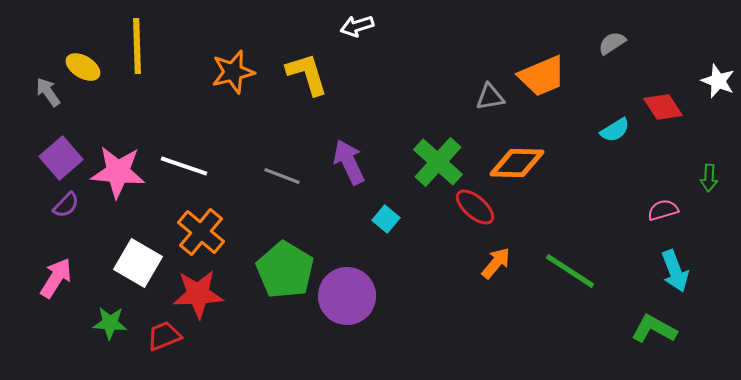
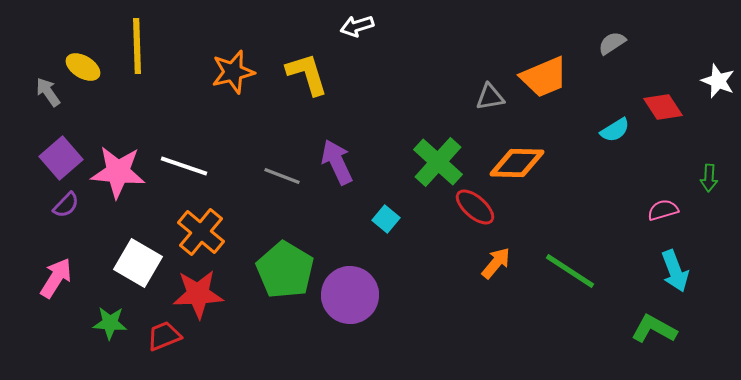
orange trapezoid: moved 2 px right, 1 px down
purple arrow: moved 12 px left
purple circle: moved 3 px right, 1 px up
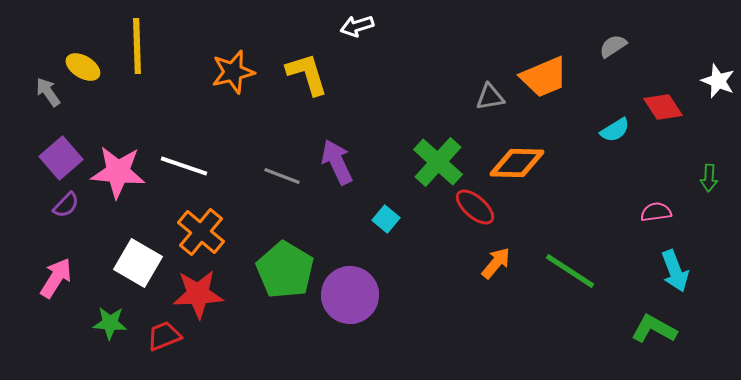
gray semicircle: moved 1 px right, 3 px down
pink semicircle: moved 7 px left, 2 px down; rotated 8 degrees clockwise
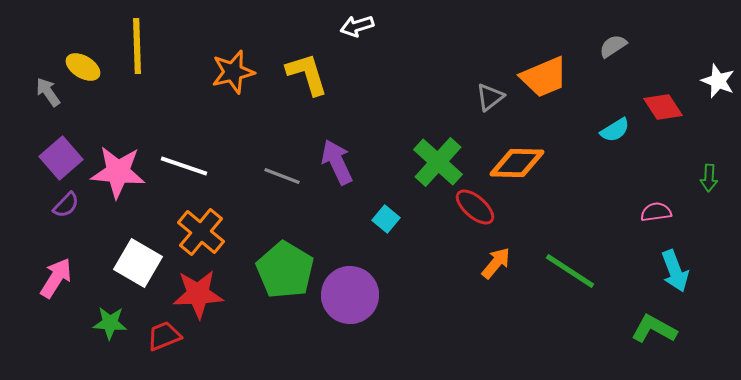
gray triangle: rotated 28 degrees counterclockwise
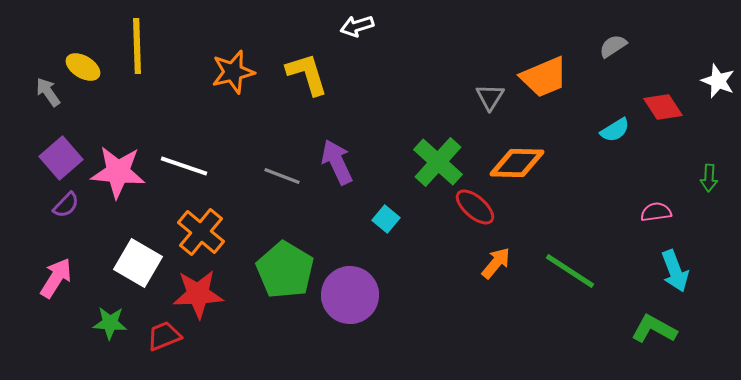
gray triangle: rotated 20 degrees counterclockwise
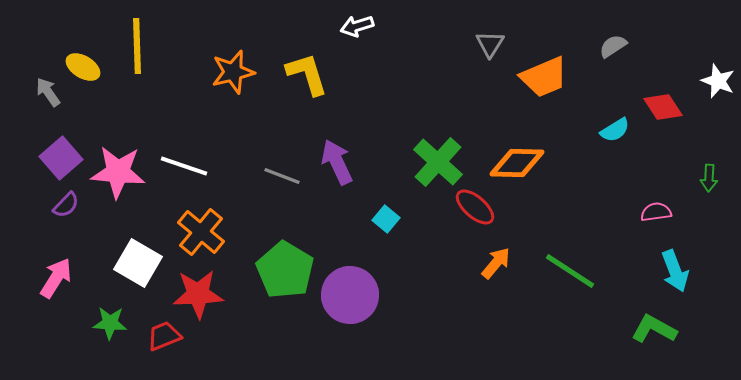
gray triangle: moved 53 px up
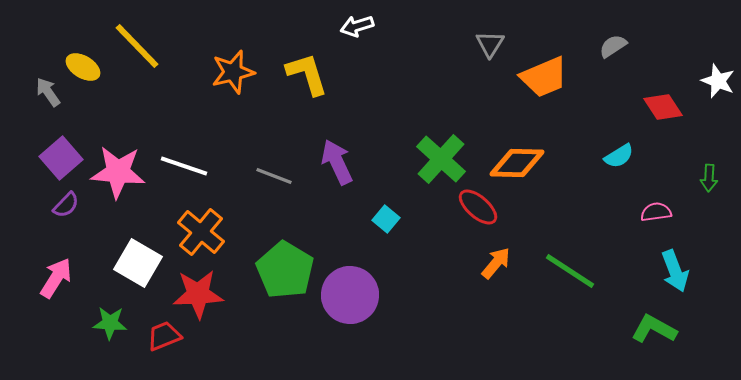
yellow line: rotated 42 degrees counterclockwise
cyan semicircle: moved 4 px right, 26 px down
green cross: moved 3 px right, 3 px up
gray line: moved 8 px left
red ellipse: moved 3 px right
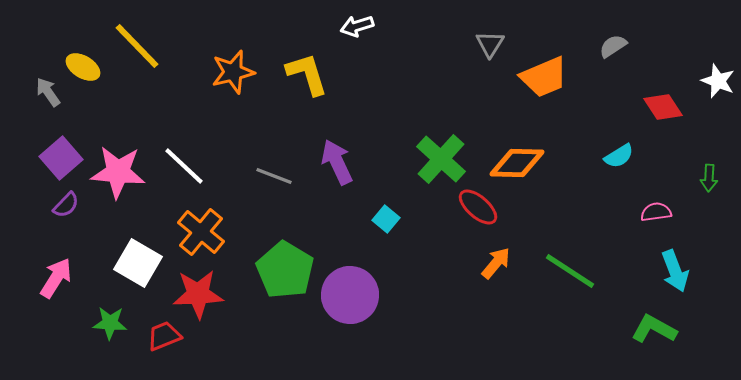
white line: rotated 24 degrees clockwise
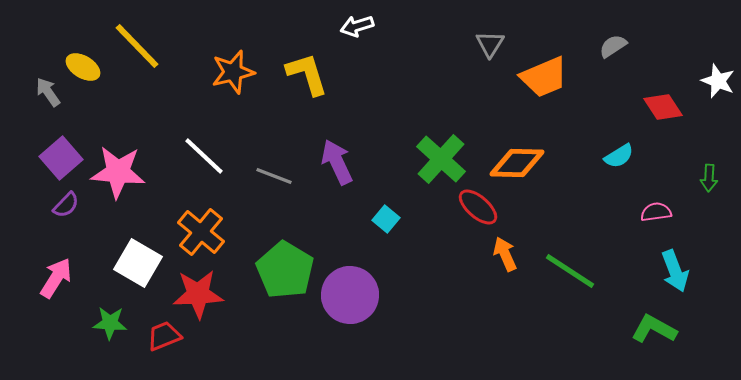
white line: moved 20 px right, 10 px up
orange arrow: moved 9 px right, 9 px up; rotated 64 degrees counterclockwise
